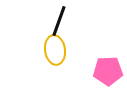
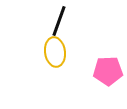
yellow ellipse: moved 2 px down
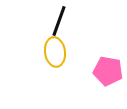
pink pentagon: rotated 12 degrees clockwise
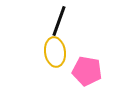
pink pentagon: moved 21 px left
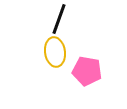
black line: moved 2 px up
